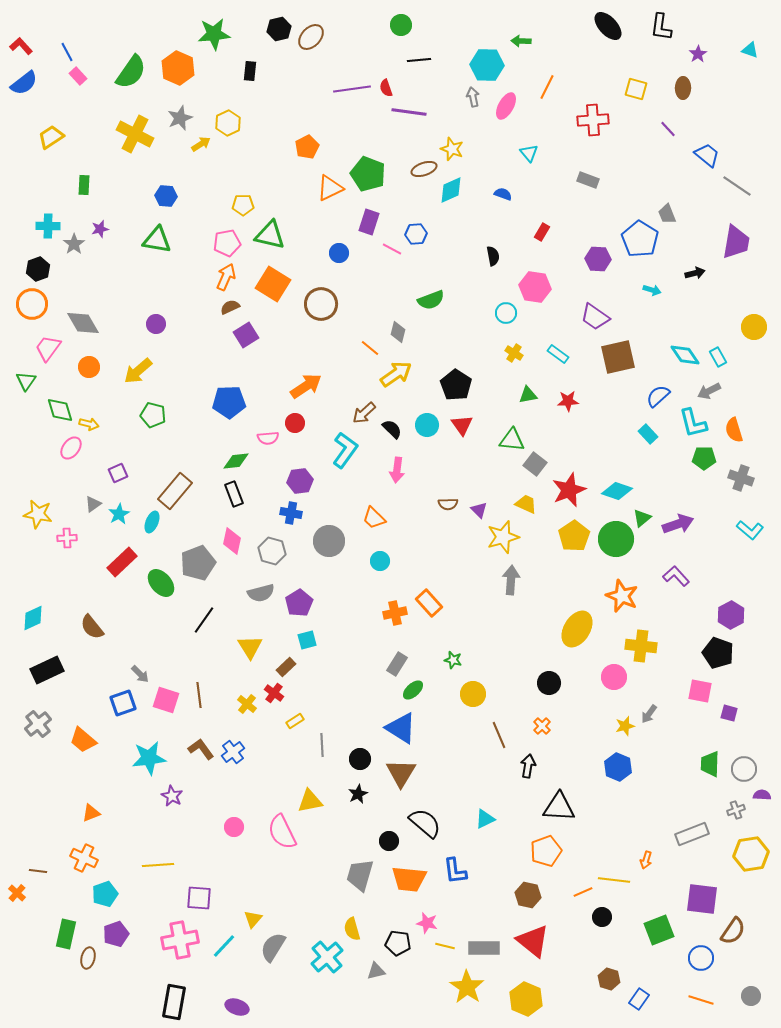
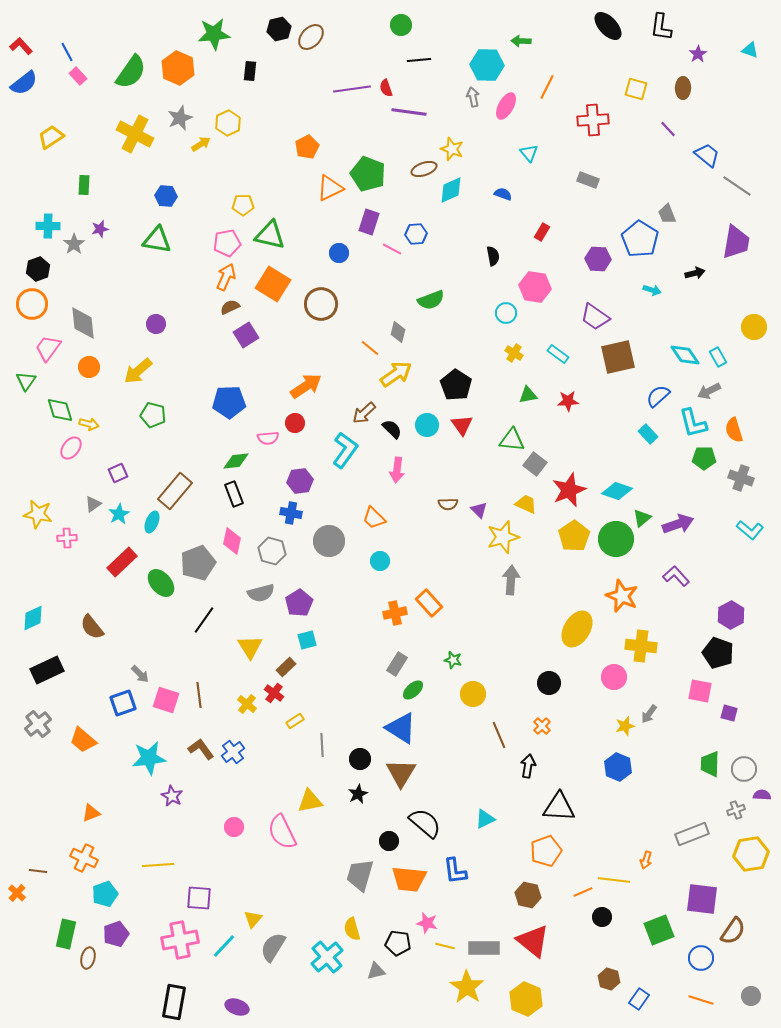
gray diamond at (83, 323): rotated 24 degrees clockwise
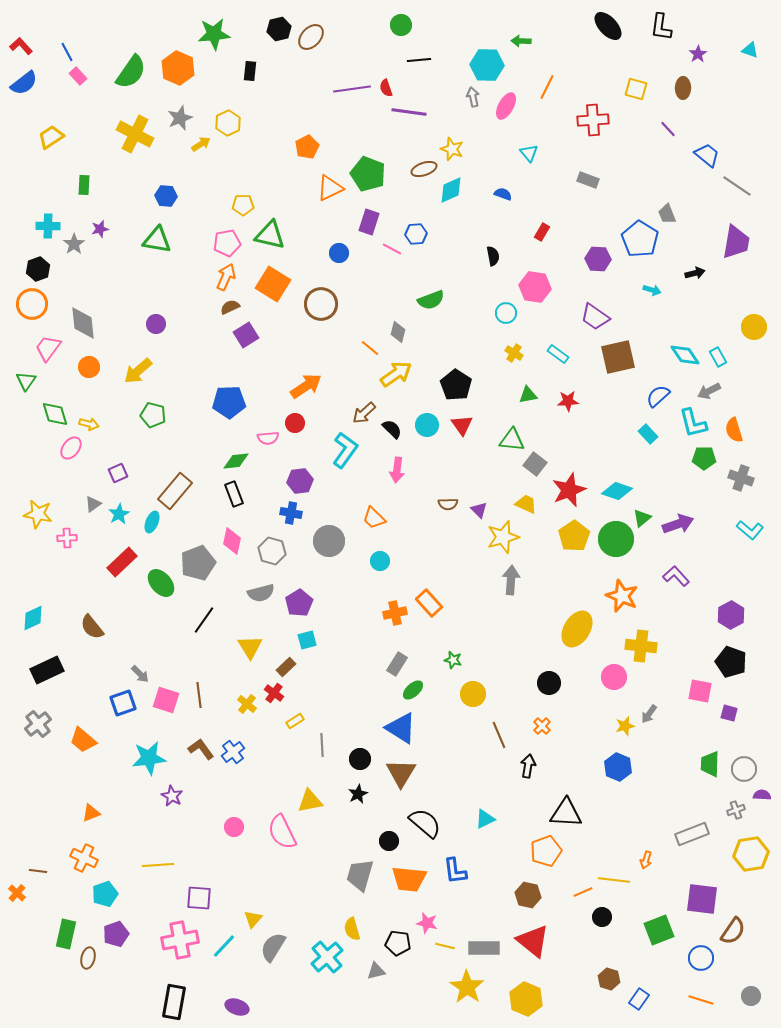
green diamond at (60, 410): moved 5 px left, 4 px down
black pentagon at (718, 653): moved 13 px right, 9 px down
black triangle at (559, 807): moved 7 px right, 6 px down
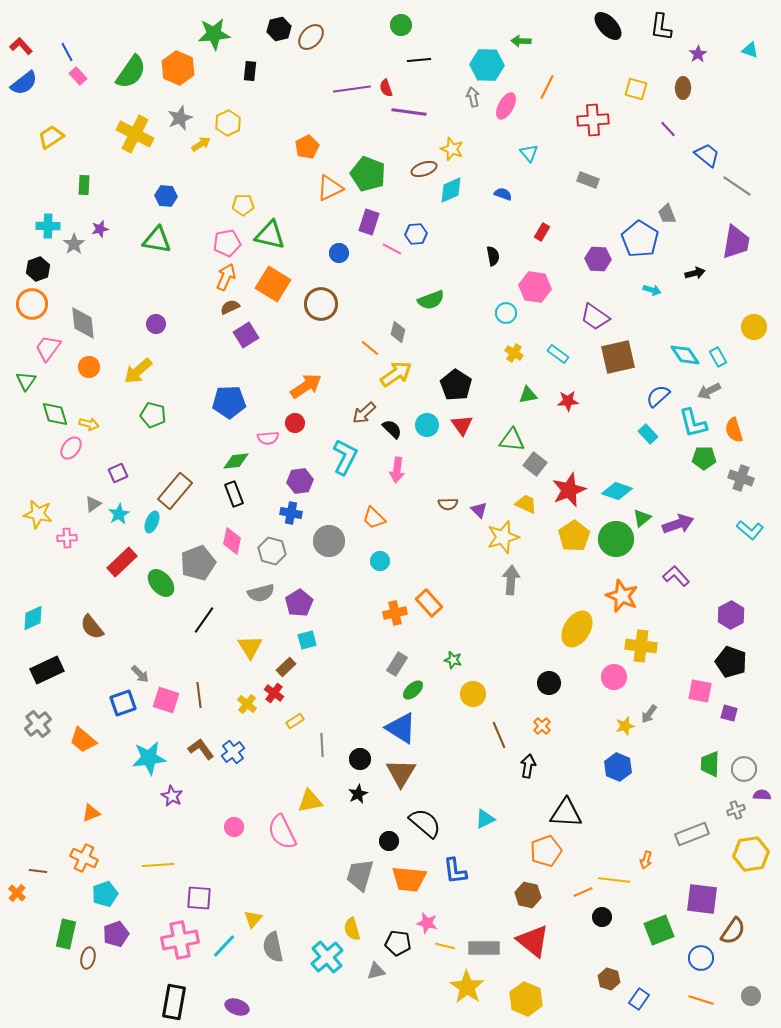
cyan L-shape at (345, 450): moved 7 px down; rotated 9 degrees counterclockwise
gray semicircle at (273, 947): rotated 44 degrees counterclockwise
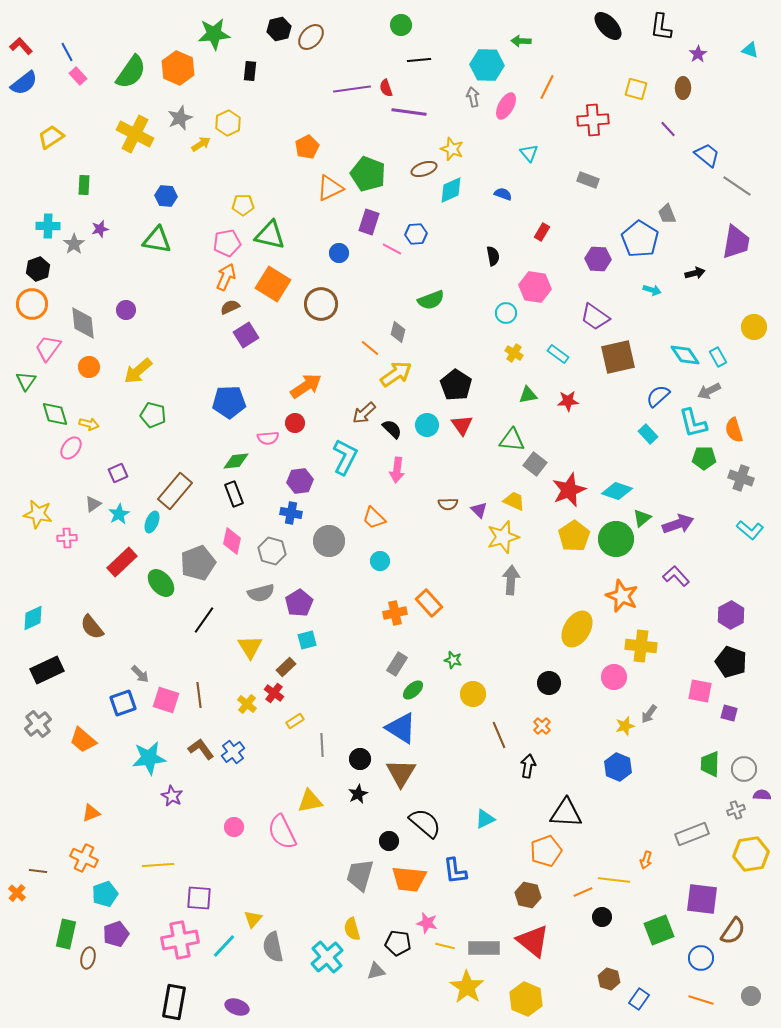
purple circle at (156, 324): moved 30 px left, 14 px up
yellow trapezoid at (526, 504): moved 12 px left, 3 px up
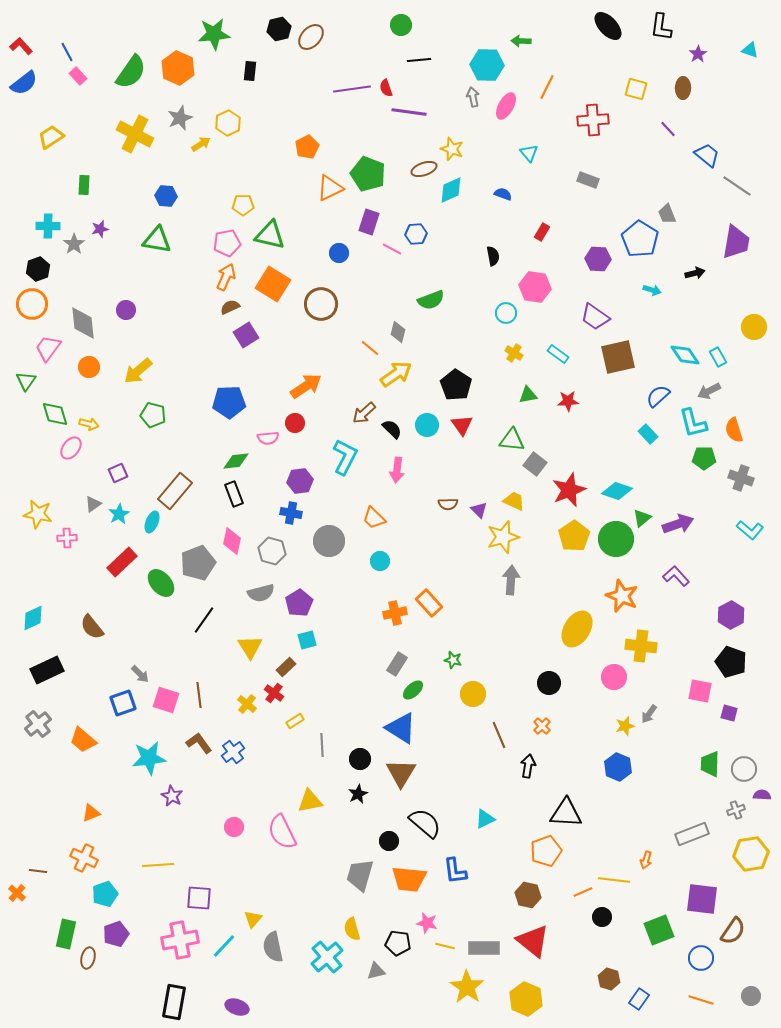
brown L-shape at (201, 749): moved 2 px left, 6 px up
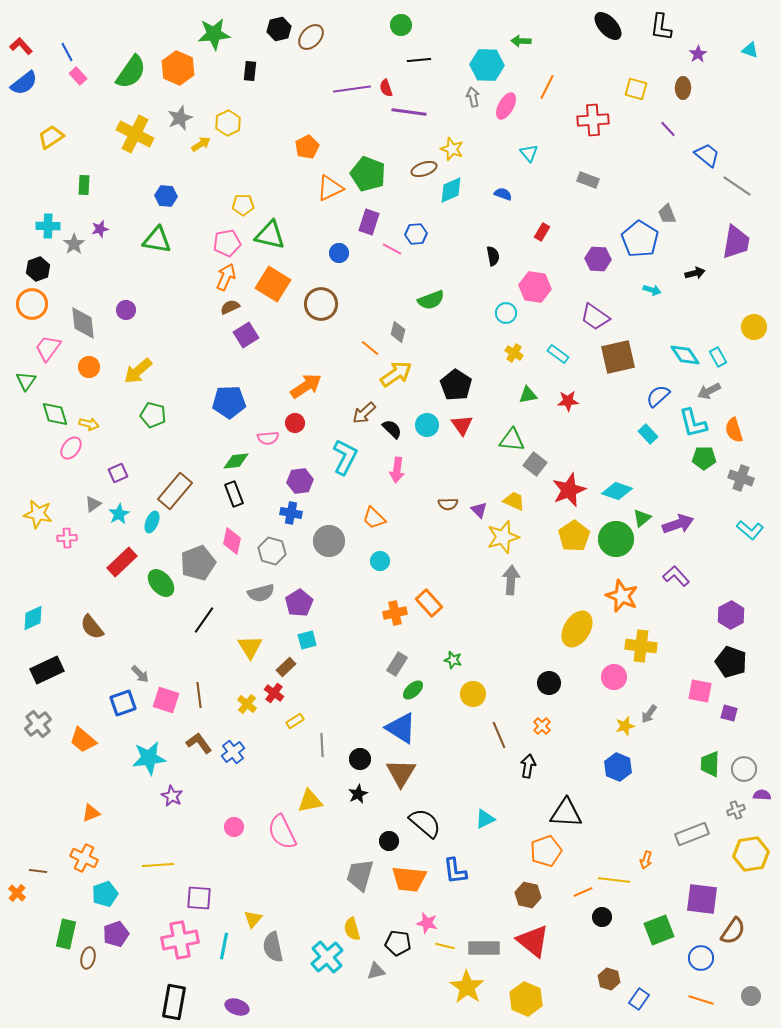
cyan line at (224, 946): rotated 32 degrees counterclockwise
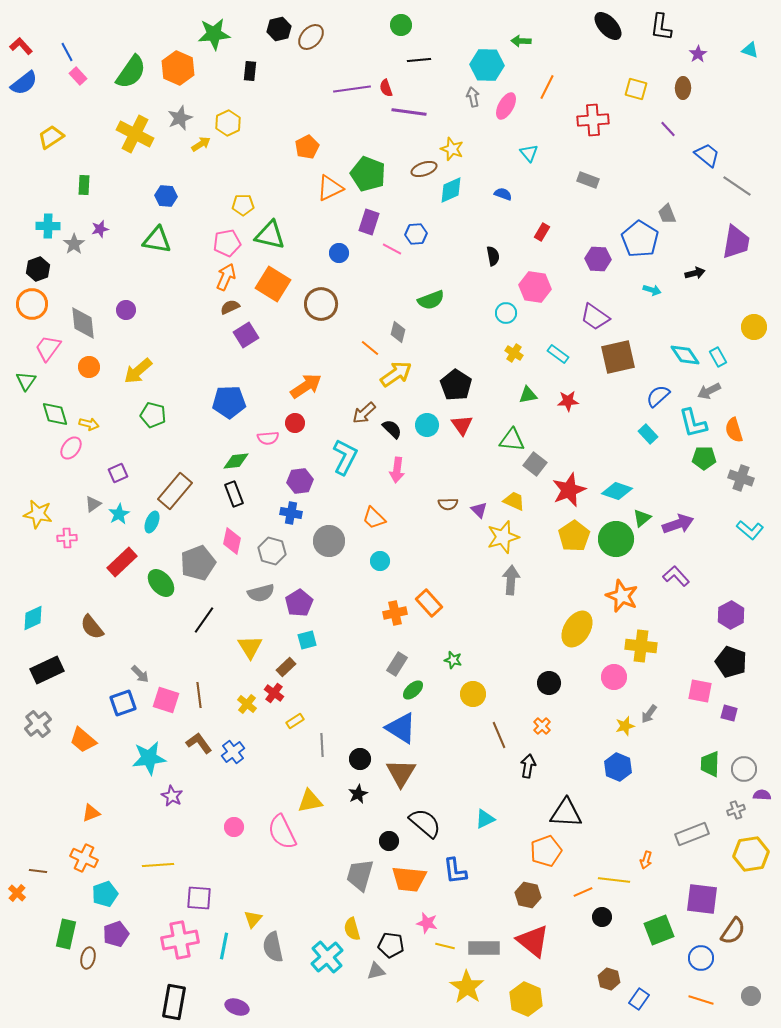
black pentagon at (398, 943): moved 7 px left, 2 px down
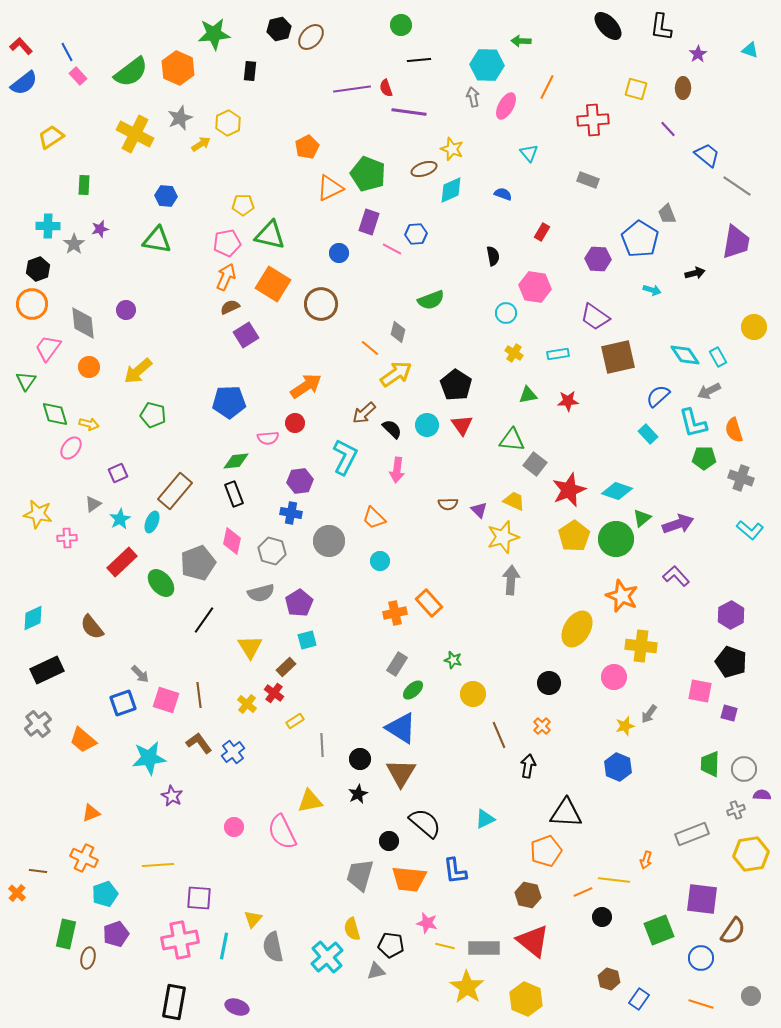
green semicircle at (131, 72): rotated 18 degrees clockwise
cyan rectangle at (558, 354): rotated 45 degrees counterclockwise
cyan star at (119, 514): moved 1 px right, 5 px down
orange line at (701, 1000): moved 4 px down
